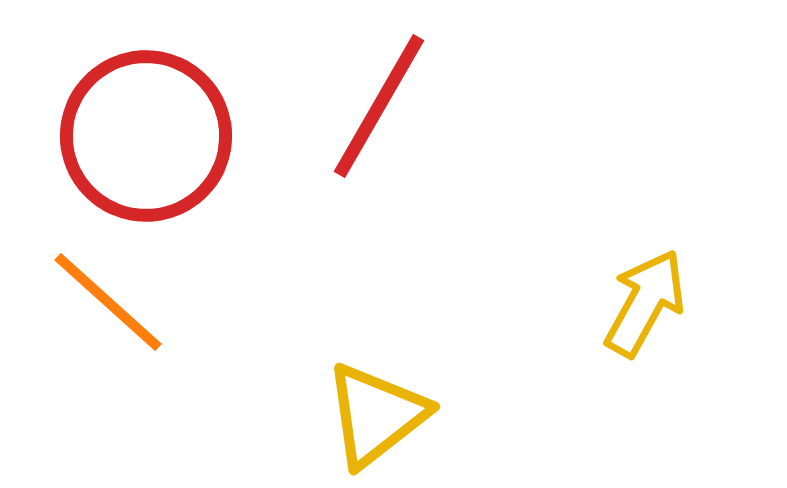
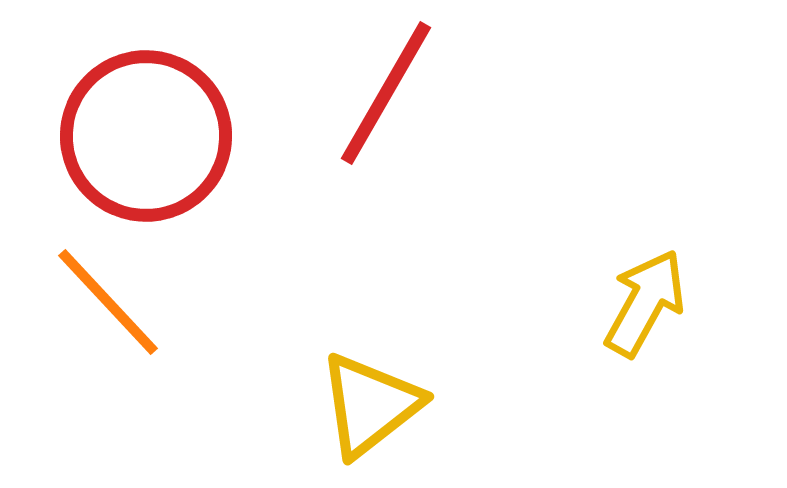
red line: moved 7 px right, 13 px up
orange line: rotated 5 degrees clockwise
yellow triangle: moved 6 px left, 10 px up
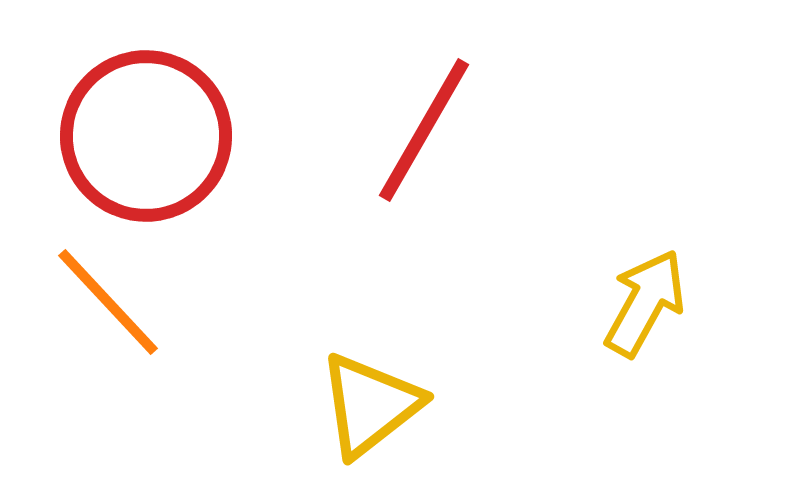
red line: moved 38 px right, 37 px down
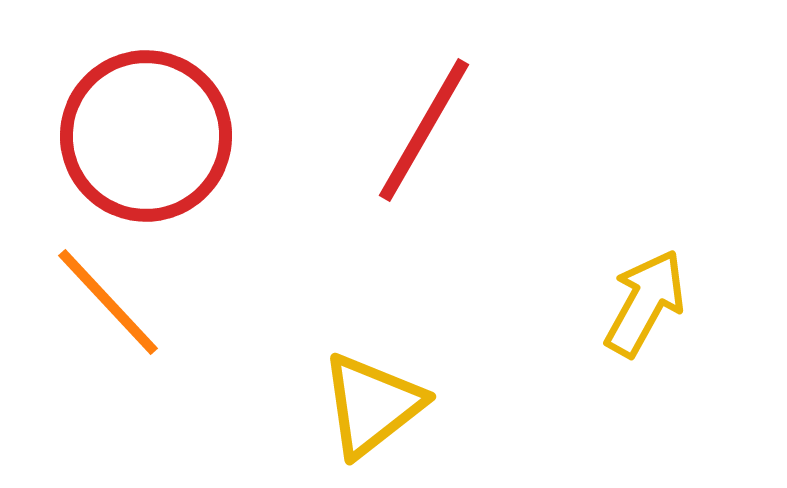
yellow triangle: moved 2 px right
